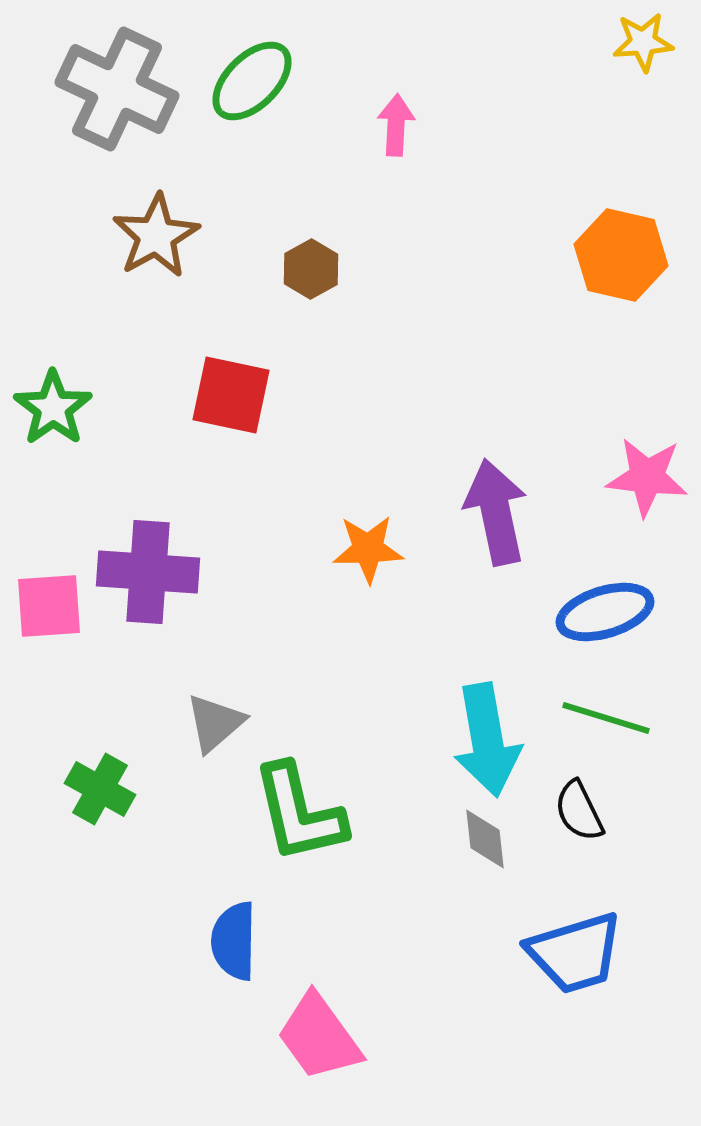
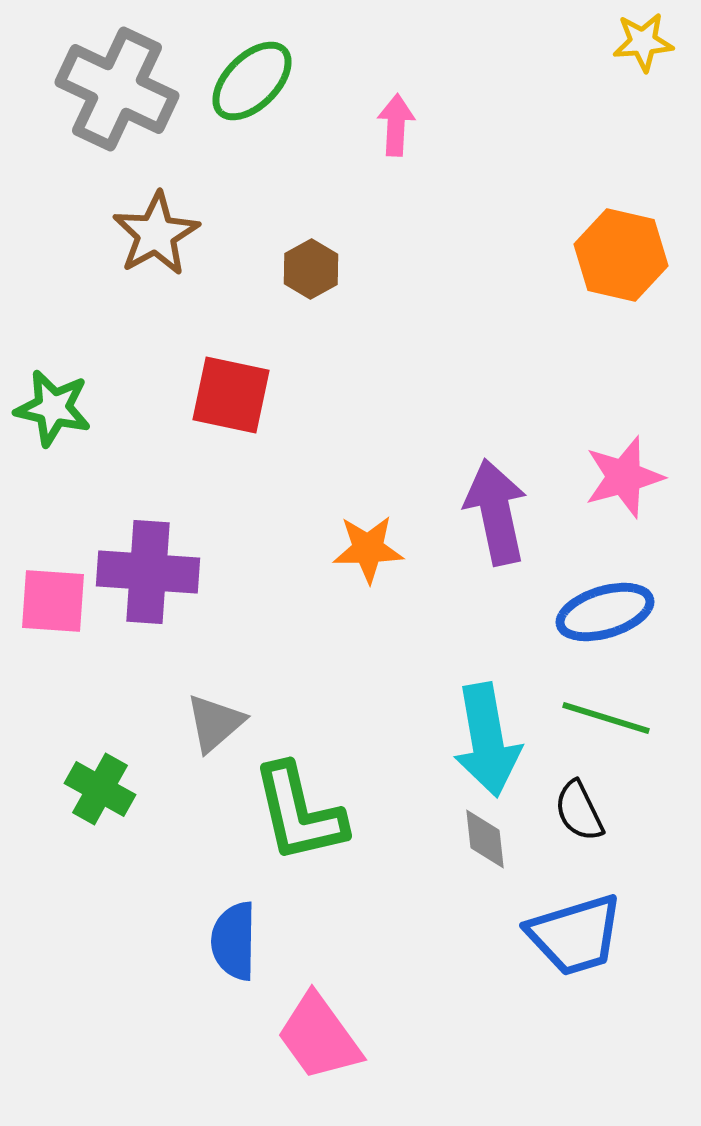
brown star: moved 2 px up
green star: rotated 24 degrees counterclockwise
pink star: moved 23 px left; rotated 22 degrees counterclockwise
pink square: moved 4 px right, 5 px up; rotated 8 degrees clockwise
blue trapezoid: moved 18 px up
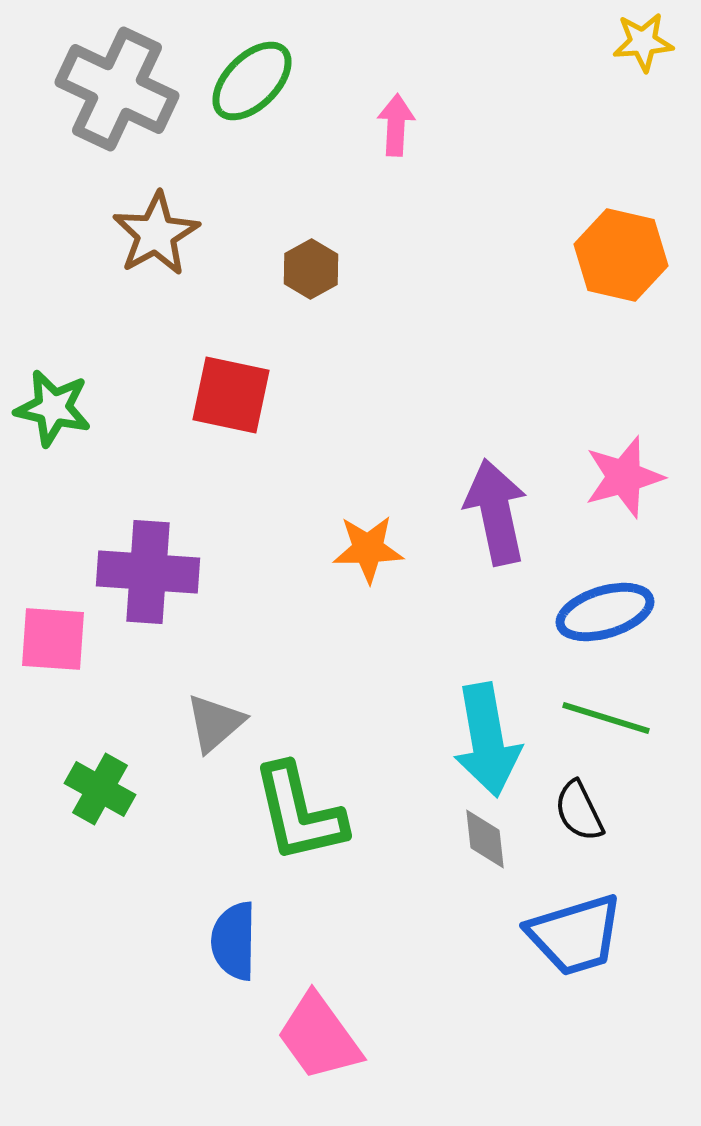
pink square: moved 38 px down
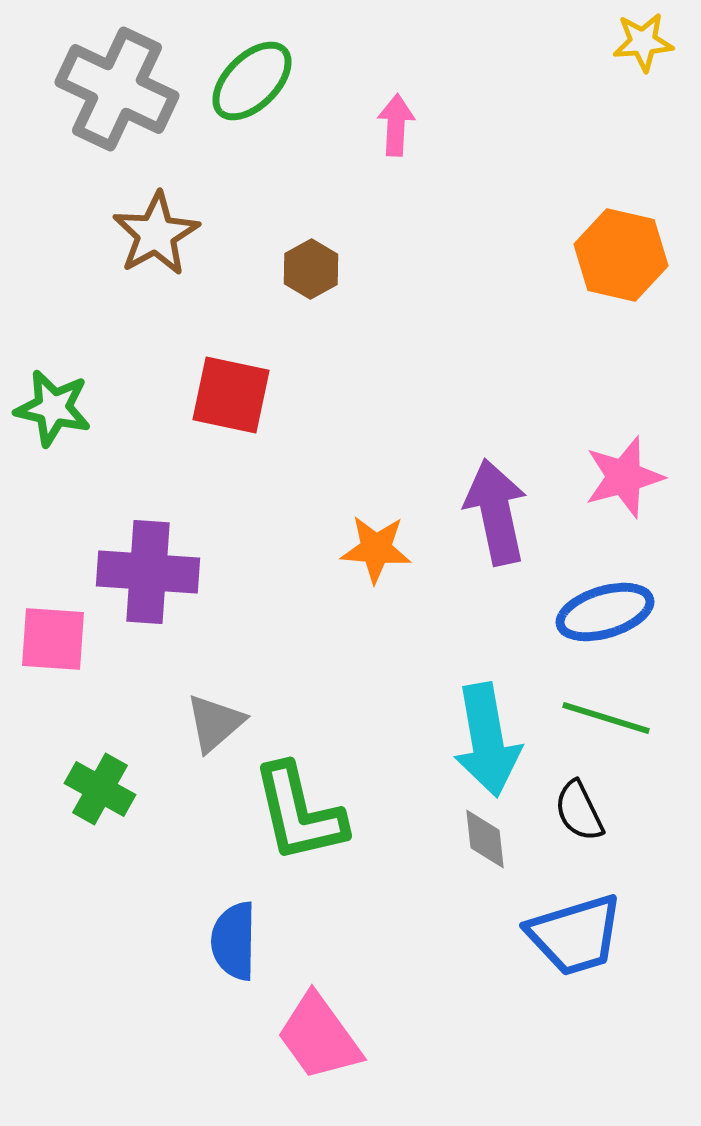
orange star: moved 8 px right; rotated 6 degrees clockwise
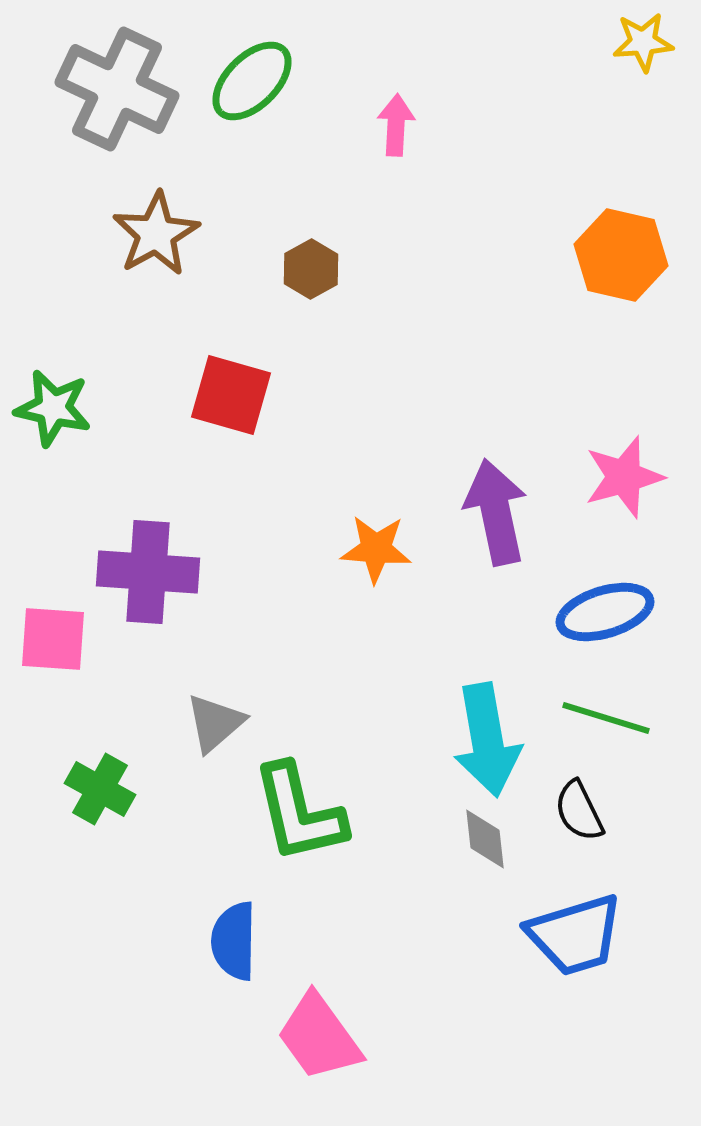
red square: rotated 4 degrees clockwise
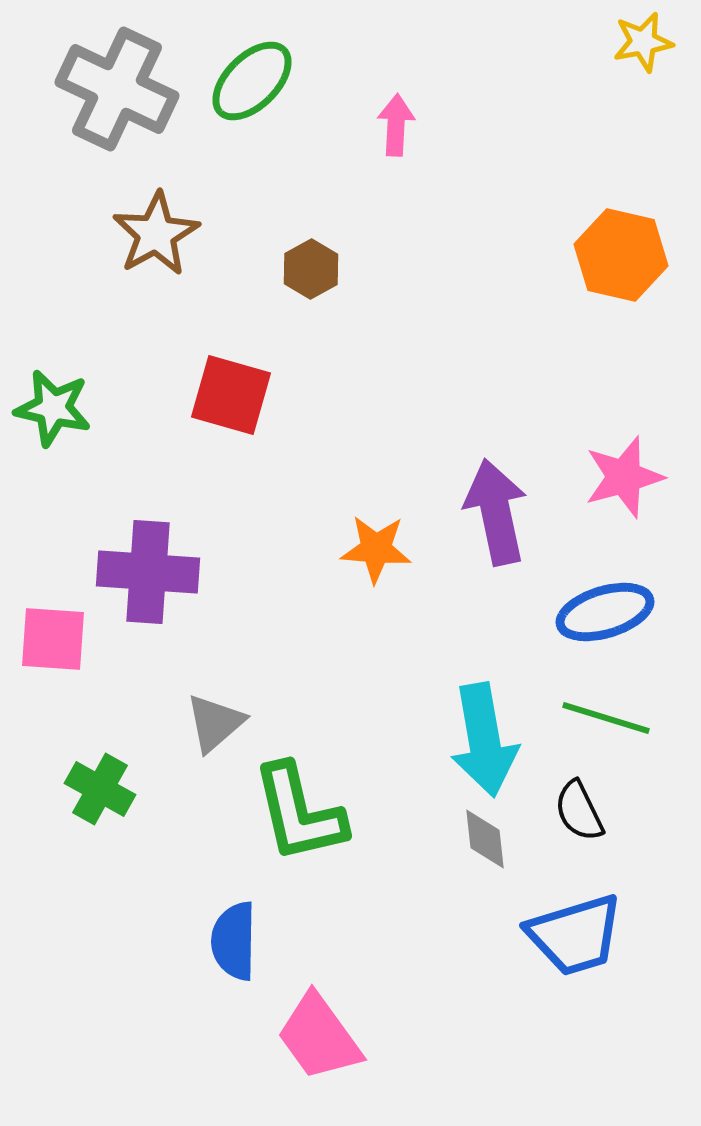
yellow star: rotated 6 degrees counterclockwise
cyan arrow: moved 3 px left
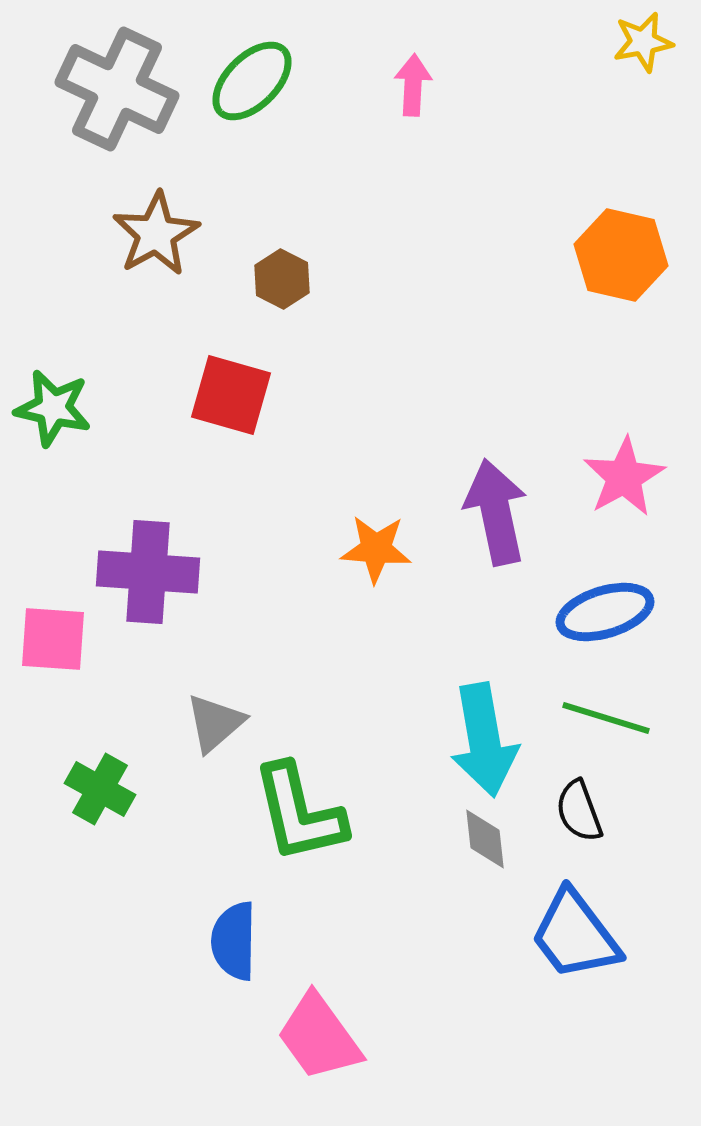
pink arrow: moved 17 px right, 40 px up
brown hexagon: moved 29 px left, 10 px down; rotated 4 degrees counterclockwise
pink star: rotated 14 degrees counterclockwise
black semicircle: rotated 6 degrees clockwise
blue trapezoid: rotated 70 degrees clockwise
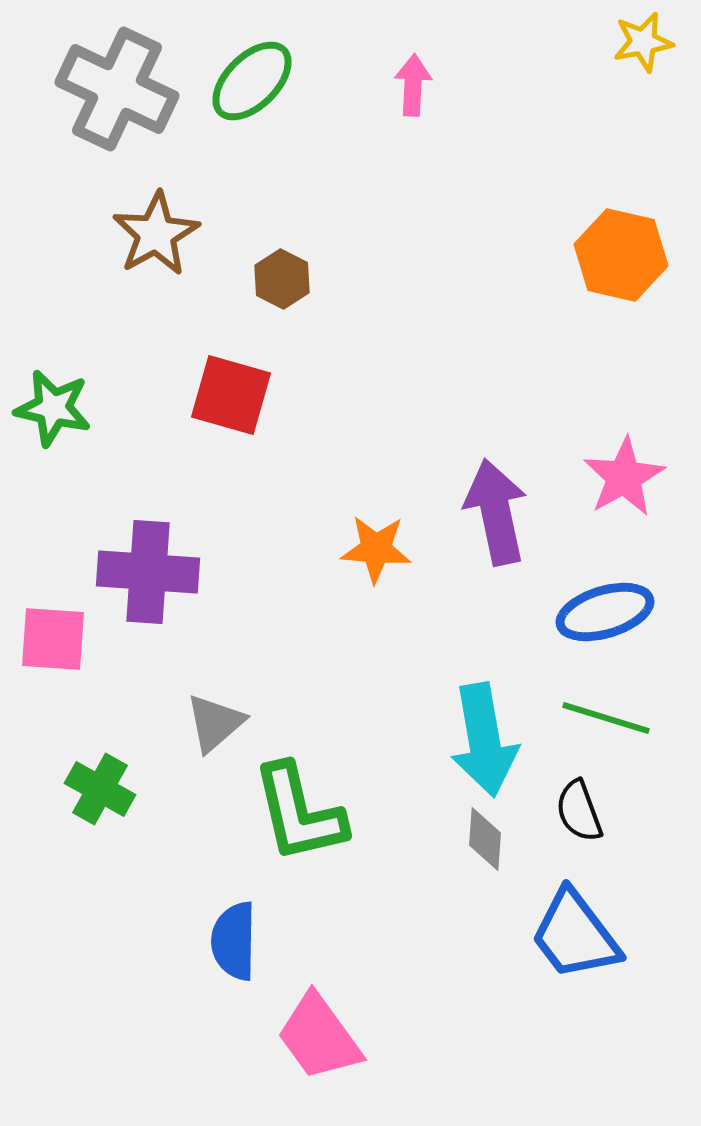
gray diamond: rotated 10 degrees clockwise
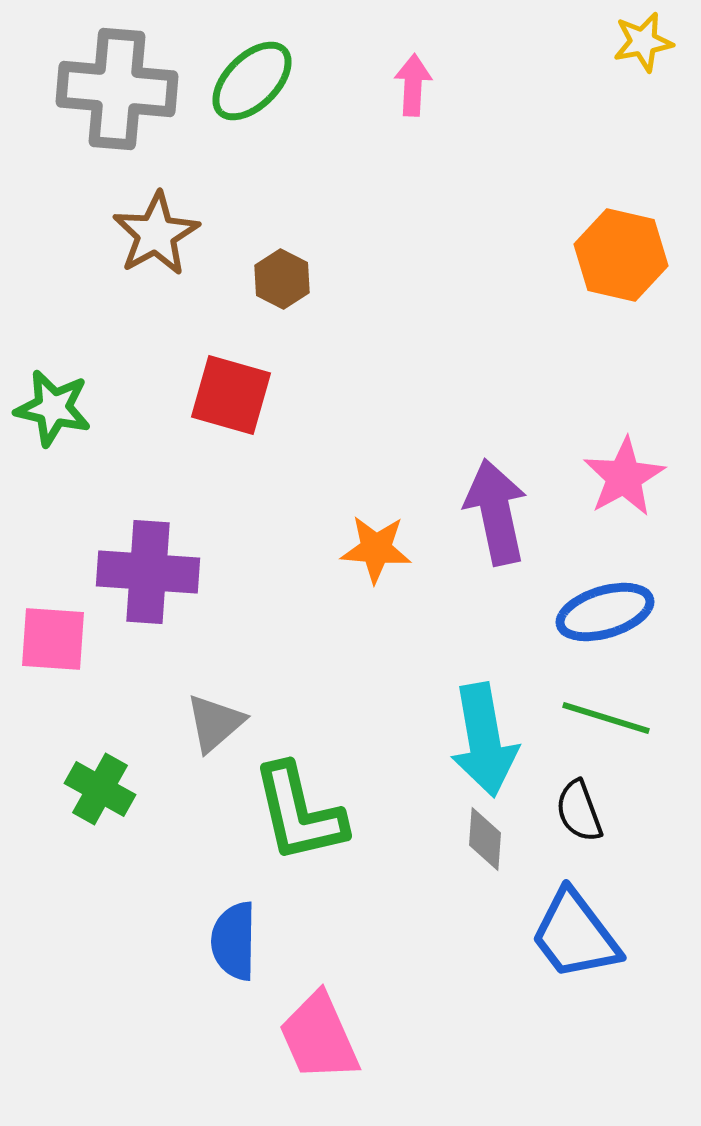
gray cross: rotated 20 degrees counterclockwise
pink trapezoid: rotated 12 degrees clockwise
